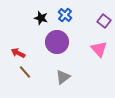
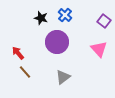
red arrow: rotated 24 degrees clockwise
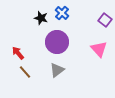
blue cross: moved 3 px left, 2 px up
purple square: moved 1 px right, 1 px up
gray triangle: moved 6 px left, 7 px up
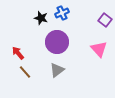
blue cross: rotated 24 degrees clockwise
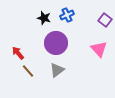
blue cross: moved 5 px right, 2 px down
black star: moved 3 px right
purple circle: moved 1 px left, 1 px down
brown line: moved 3 px right, 1 px up
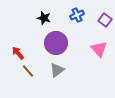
blue cross: moved 10 px right
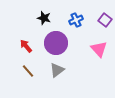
blue cross: moved 1 px left, 5 px down
red arrow: moved 8 px right, 7 px up
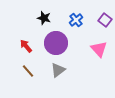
blue cross: rotated 16 degrees counterclockwise
gray triangle: moved 1 px right
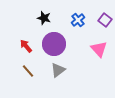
blue cross: moved 2 px right
purple circle: moved 2 px left, 1 px down
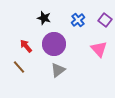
brown line: moved 9 px left, 4 px up
